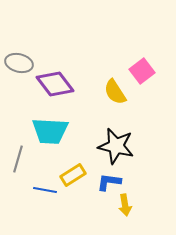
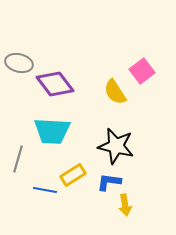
cyan trapezoid: moved 2 px right
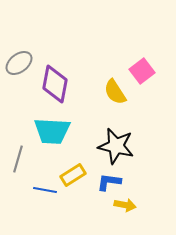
gray ellipse: rotated 52 degrees counterclockwise
purple diamond: rotated 48 degrees clockwise
yellow arrow: rotated 70 degrees counterclockwise
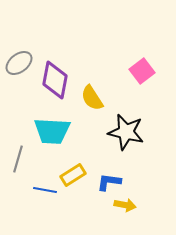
purple diamond: moved 4 px up
yellow semicircle: moved 23 px left, 6 px down
black star: moved 10 px right, 14 px up
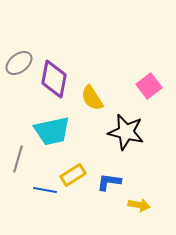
pink square: moved 7 px right, 15 px down
purple diamond: moved 1 px left, 1 px up
cyan trapezoid: rotated 15 degrees counterclockwise
yellow arrow: moved 14 px right
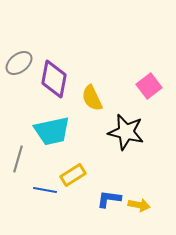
yellow semicircle: rotated 8 degrees clockwise
blue L-shape: moved 17 px down
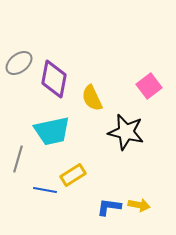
blue L-shape: moved 8 px down
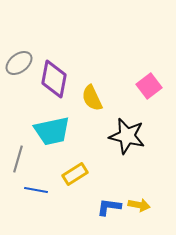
black star: moved 1 px right, 4 px down
yellow rectangle: moved 2 px right, 1 px up
blue line: moved 9 px left
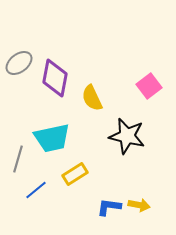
purple diamond: moved 1 px right, 1 px up
cyan trapezoid: moved 7 px down
blue line: rotated 50 degrees counterclockwise
